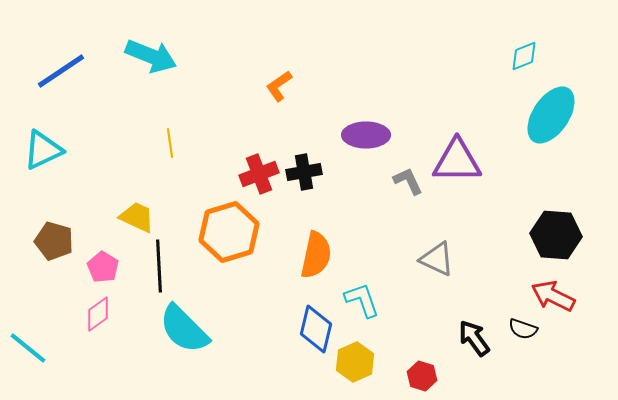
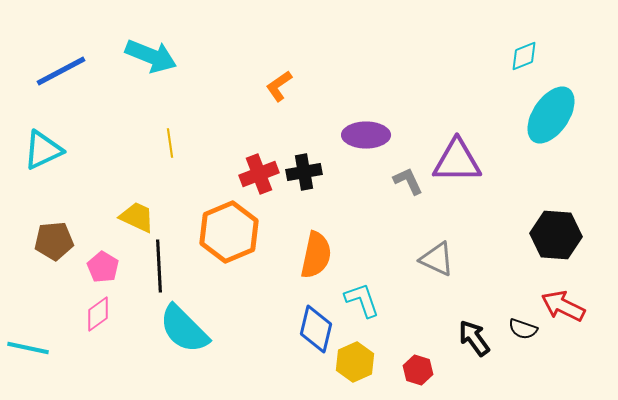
blue line: rotated 6 degrees clockwise
orange hexagon: rotated 6 degrees counterclockwise
brown pentagon: rotated 21 degrees counterclockwise
red arrow: moved 10 px right, 10 px down
cyan line: rotated 27 degrees counterclockwise
red hexagon: moved 4 px left, 6 px up
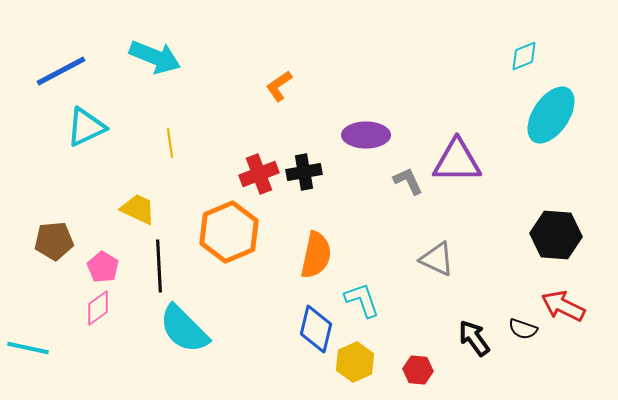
cyan arrow: moved 4 px right, 1 px down
cyan triangle: moved 43 px right, 23 px up
yellow trapezoid: moved 1 px right, 8 px up
pink diamond: moved 6 px up
red hexagon: rotated 12 degrees counterclockwise
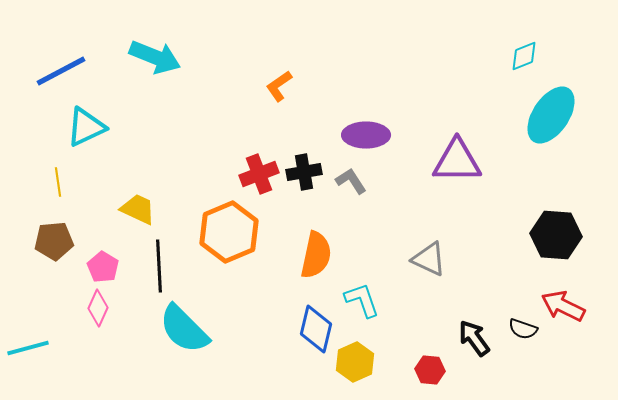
yellow line: moved 112 px left, 39 px down
gray L-shape: moved 57 px left; rotated 8 degrees counterclockwise
gray triangle: moved 8 px left
pink diamond: rotated 30 degrees counterclockwise
cyan line: rotated 27 degrees counterclockwise
red hexagon: moved 12 px right
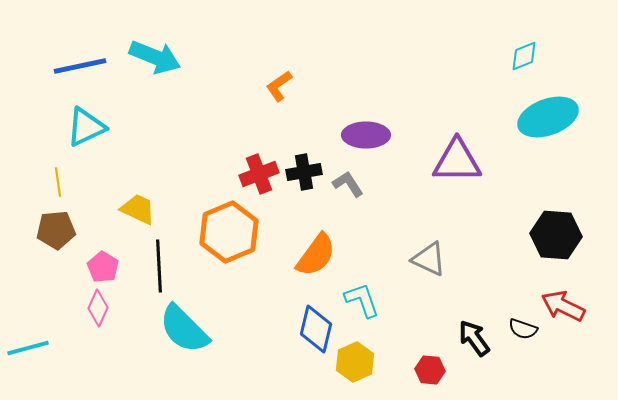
blue line: moved 19 px right, 5 px up; rotated 16 degrees clockwise
cyan ellipse: moved 3 px left, 2 px down; rotated 36 degrees clockwise
gray L-shape: moved 3 px left, 3 px down
brown pentagon: moved 2 px right, 11 px up
orange semicircle: rotated 24 degrees clockwise
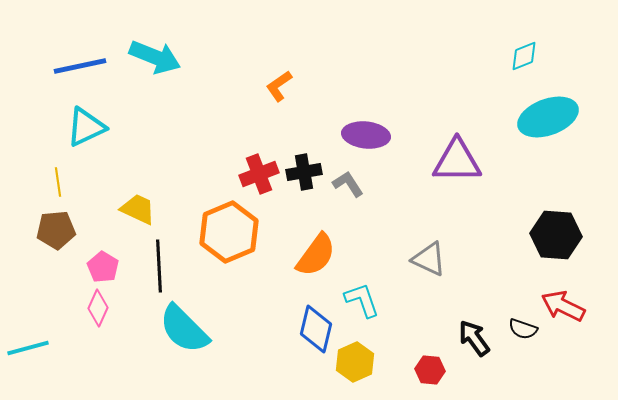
purple ellipse: rotated 6 degrees clockwise
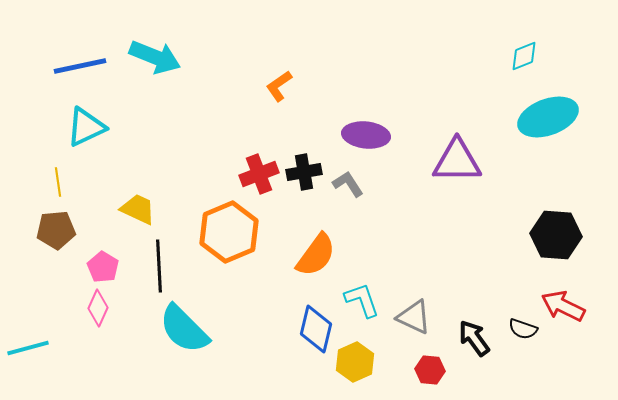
gray triangle: moved 15 px left, 58 px down
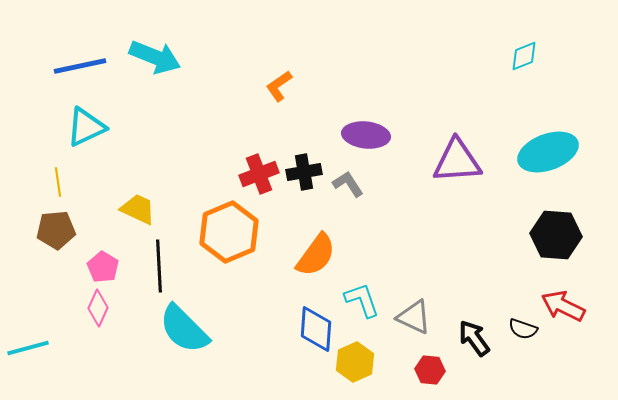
cyan ellipse: moved 35 px down
purple triangle: rotated 4 degrees counterclockwise
blue diamond: rotated 9 degrees counterclockwise
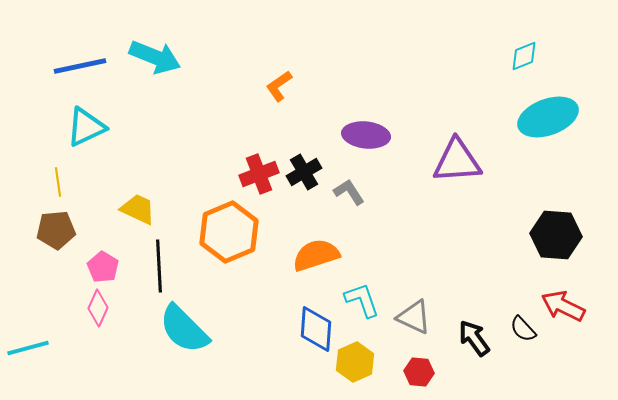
cyan ellipse: moved 35 px up
black cross: rotated 20 degrees counterclockwise
gray L-shape: moved 1 px right, 8 px down
orange semicircle: rotated 144 degrees counterclockwise
black semicircle: rotated 28 degrees clockwise
red hexagon: moved 11 px left, 2 px down
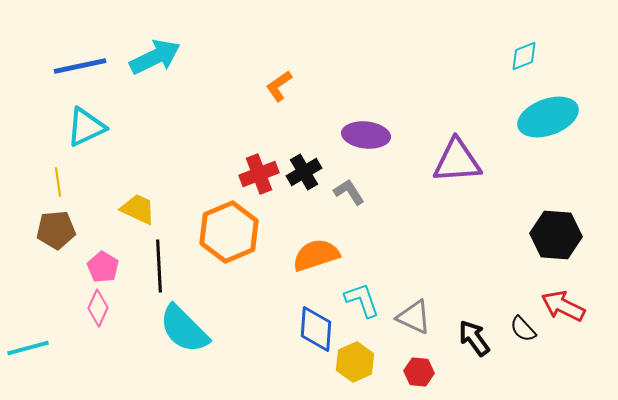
cyan arrow: rotated 48 degrees counterclockwise
